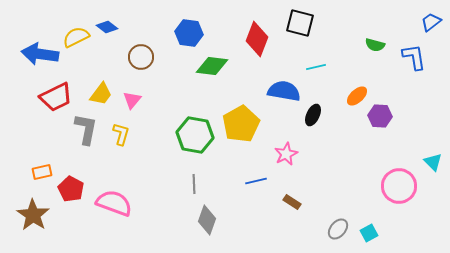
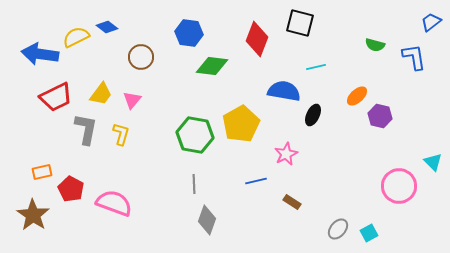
purple hexagon: rotated 10 degrees clockwise
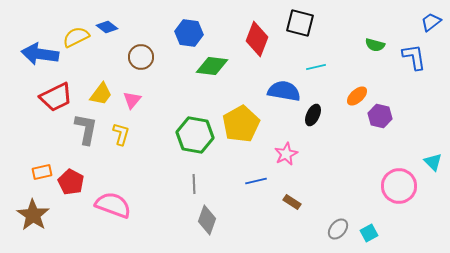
red pentagon: moved 7 px up
pink semicircle: moved 1 px left, 2 px down
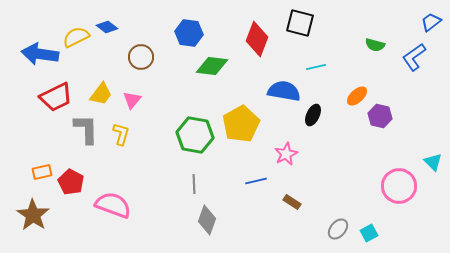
blue L-shape: rotated 116 degrees counterclockwise
gray L-shape: rotated 12 degrees counterclockwise
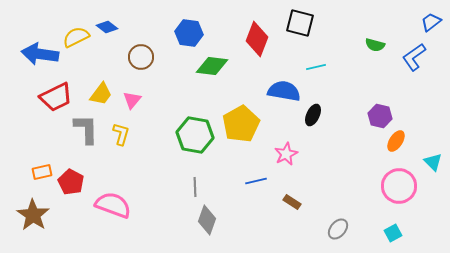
orange ellipse: moved 39 px right, 45 px down; rotated 15 degrees counterclockwise
gray line: moved 1 px right, 3 px down
cyan square: moved 24 px right
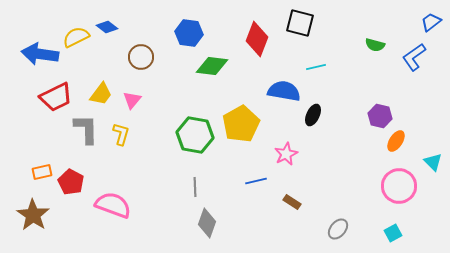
gray diamond: moved 3 px down
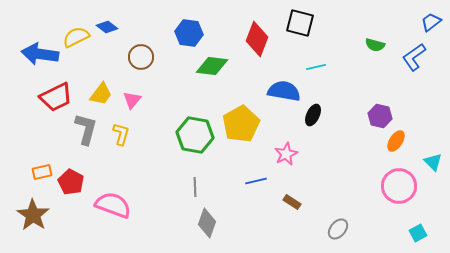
gray L-shape: rotated 16 degrees clockwise
cyan square: moved 25 px right
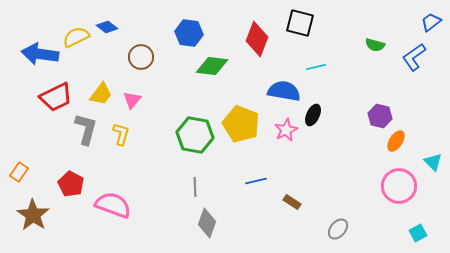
yellow pentagon: rotated 21 degrees counterclockwise
pink star: moved 24 px up
orange rectangle: moved 23 px left; rotated 42 degrees counterclockwise
red pentagon: moved 2 px down
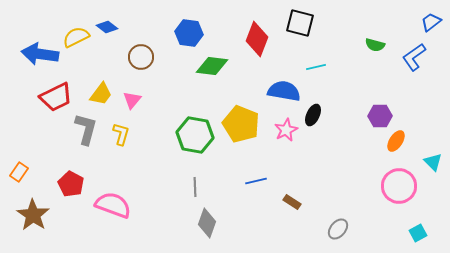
purple hexagon: rotated 15 degrees counterclockwise
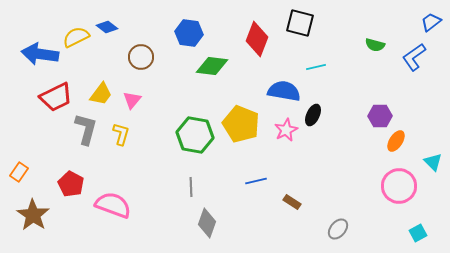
gray line: moved 4 px left
